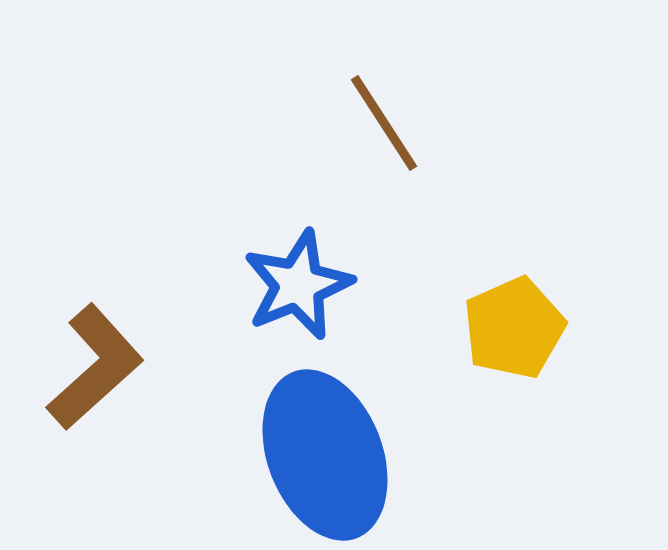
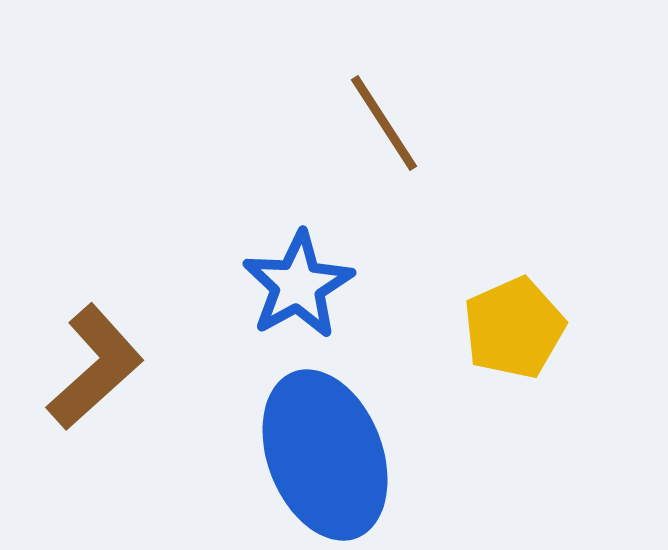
blue star: rotated 7 degrees counterclockwise
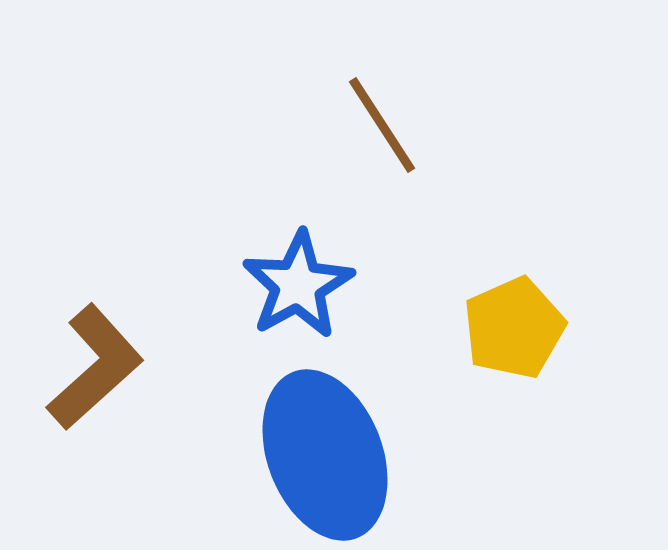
brown line: moved 2 px left, 2 px down
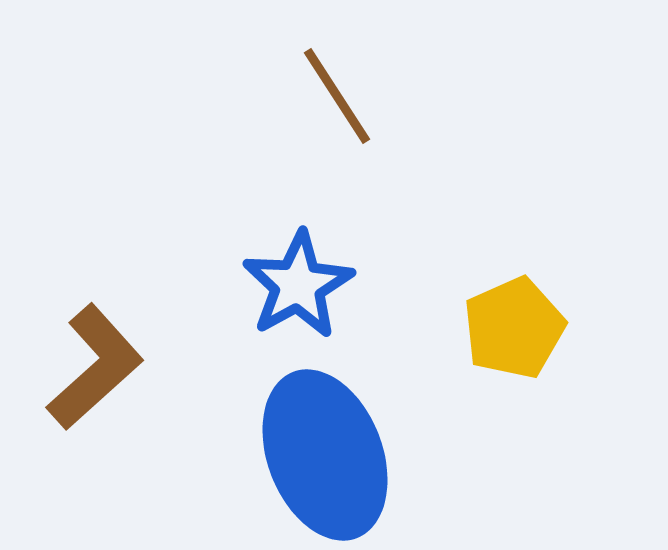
brown line: moved 45 px left, 29 px up
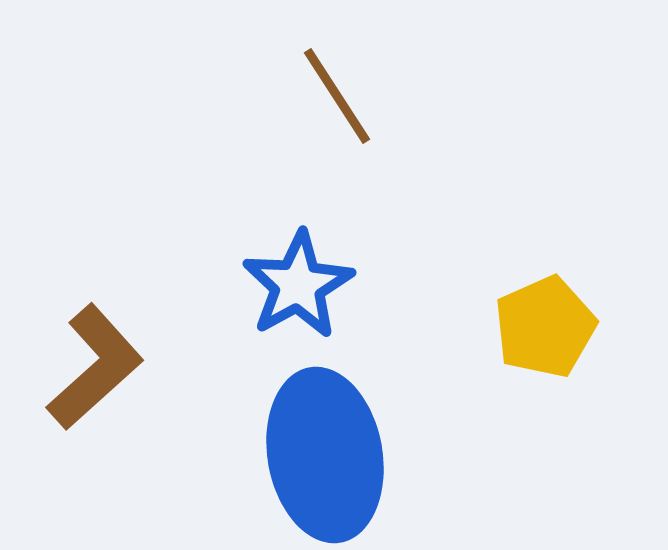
yellow pentagon: moved 31 px right, 1 px up
blue ellipse: rotated 11 degrees clockwise
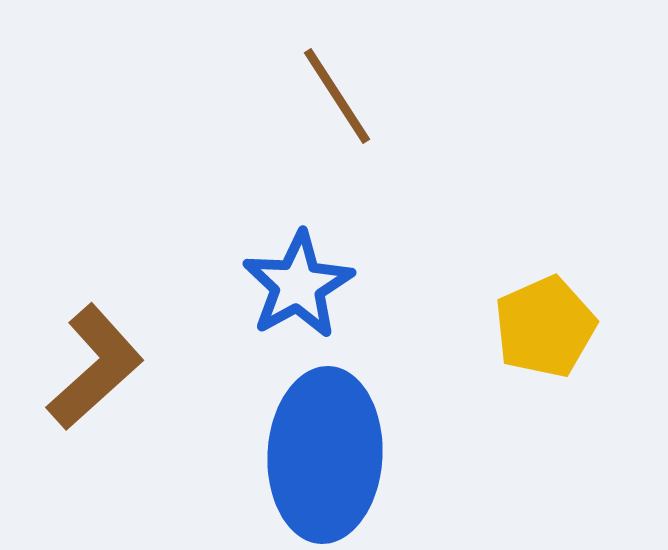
blue ellipse: rotated 13 degrees clockwise
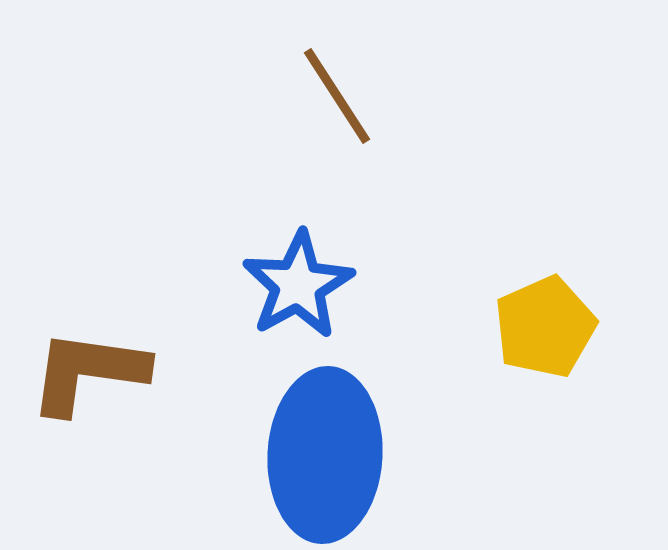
brown L-shape: moved 7 px left, 5 px down; rotated 130 degrees counterclockwise
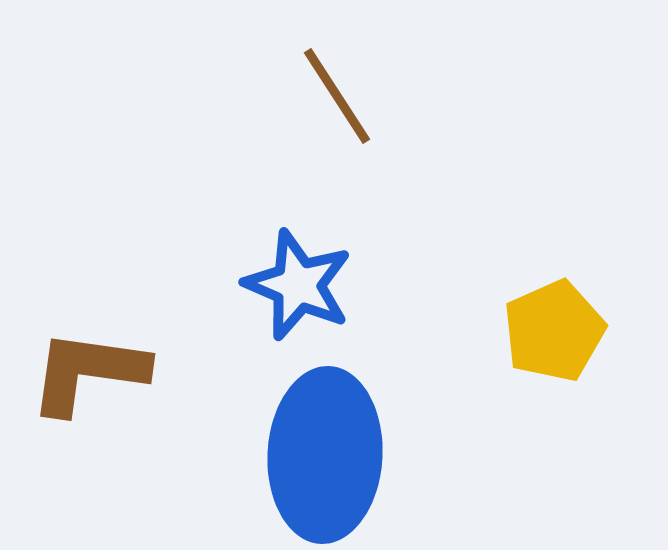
blue star: rotated 20 degrees counterclockwise
yellow pentagon: moved 9 px right, 4 px down
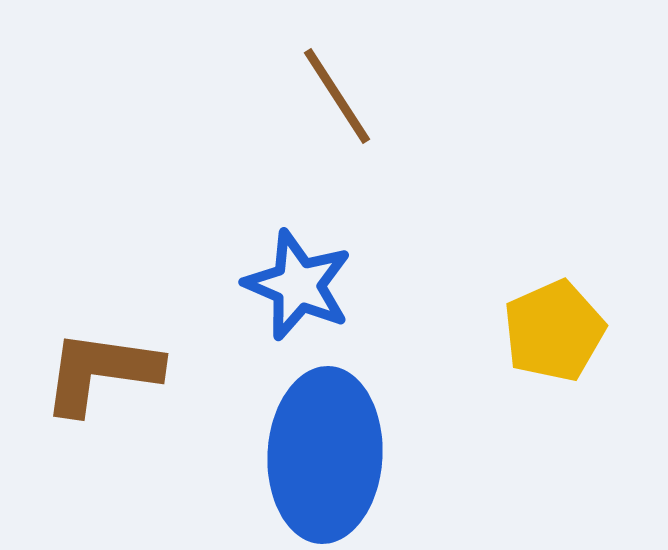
brown L-shape: moved 13 px right
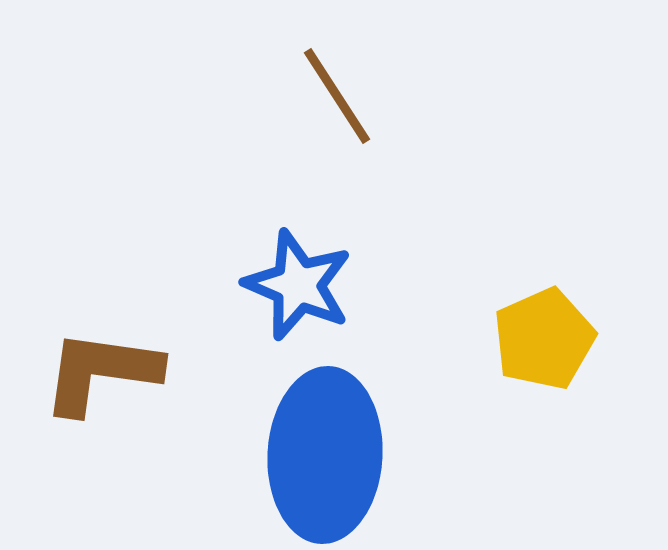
yellow pentagon: moved 10 px left, 8 px down
